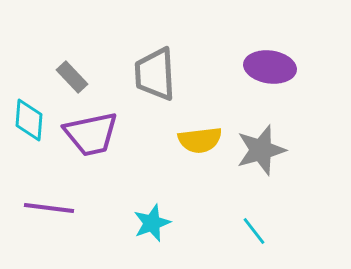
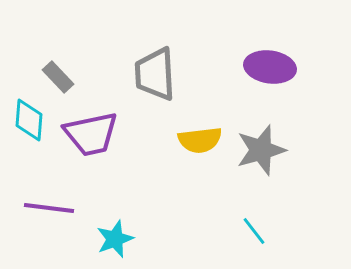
gray rectangle: moved 14 px left
cyan star: moved 37 px left, 16 px down
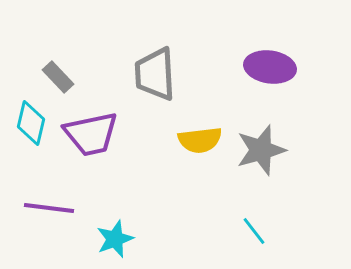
cyan diamond: moved 2 px right, 3 px down; rotated 9 degrees clockwise
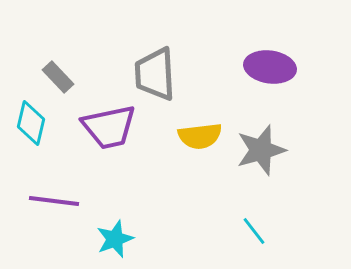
purple trapezoid: moved 18 px right, 7 px up
yellow semicircle: moved 4 px up
purple line: moved 5 px right, 7 px up
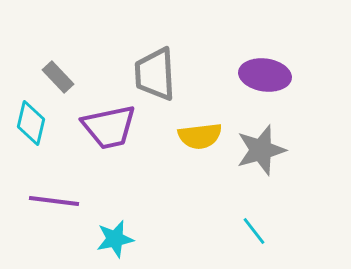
purple ellipse: moved 5 px left, 8 px down
cyan star: rotated 9 degrees clockwise
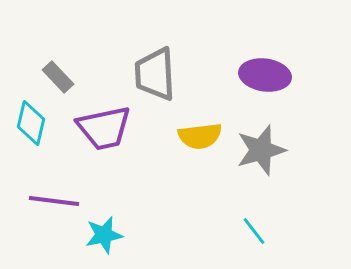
purple trapezoid: moved 5 px left, 1 px down
cyan star: moved 11 px left, 4 px up
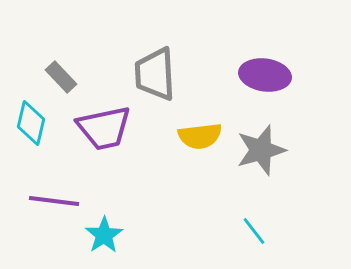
gray rectangle: moved 3 px right
cyan star: rotated 21 degrees counterclockwise
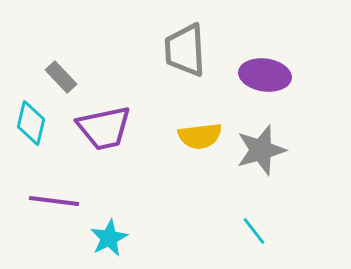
gray trapezoid: moved 30 px right, 24 px up
cyan star: moved 5 px right, 3 px down; rotated 6 degrees clockwise
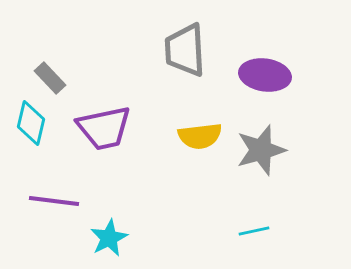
gray rectangle: moved 11 px left, 1 px down
cyan line: rotated 64 degrees counterclockwise
